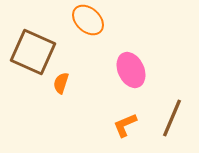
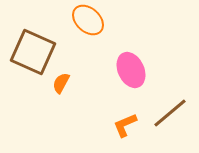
orange semicircle: rotated 10 degrees clockwise
brown line: moved 2 px left, 5 px up; rotated 27 degrees clockwise
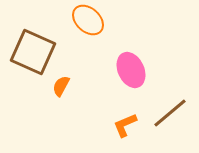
orange semicircle: moved 3 px down
